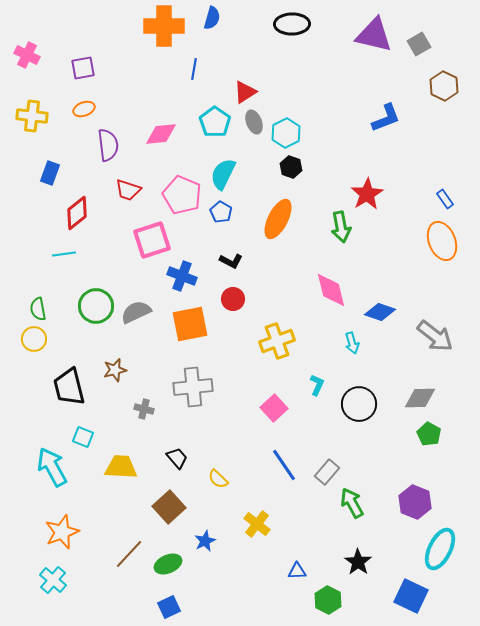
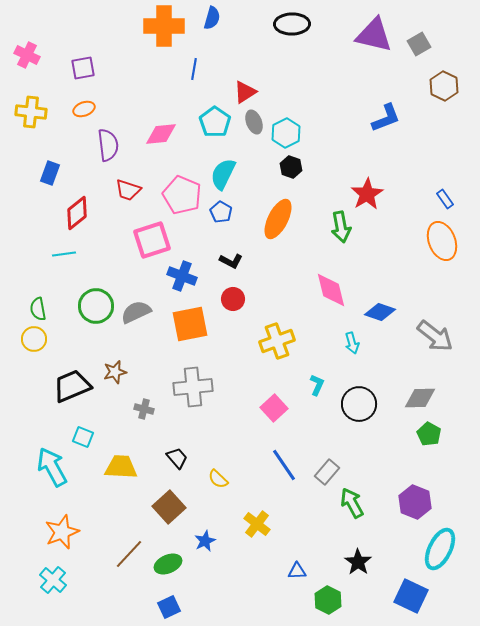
yellow cross at (32, 116): moved 1 px left, 4 px up
brown star at (115, 370): moved 2 px down
black trapezoid at (69, 387): moved 3 px right, 1 px up; rotated 81 degrees clockwise
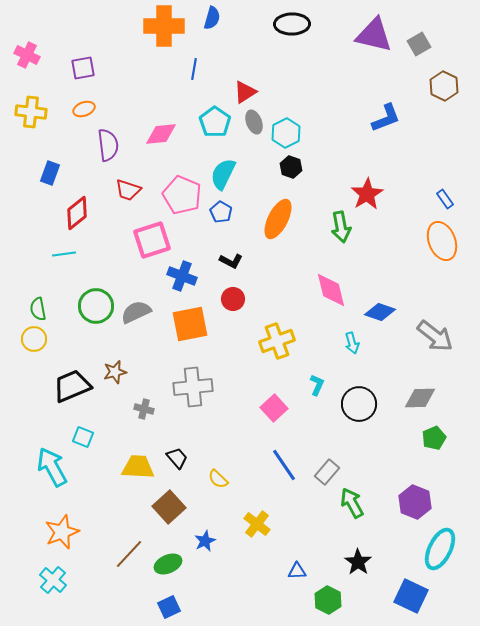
green pentagon at (429, 434): moved 5 px right, 4 px down; rotated 20 degrees clockwise
yellow trapezoid at (121, 467): moved 17 px right
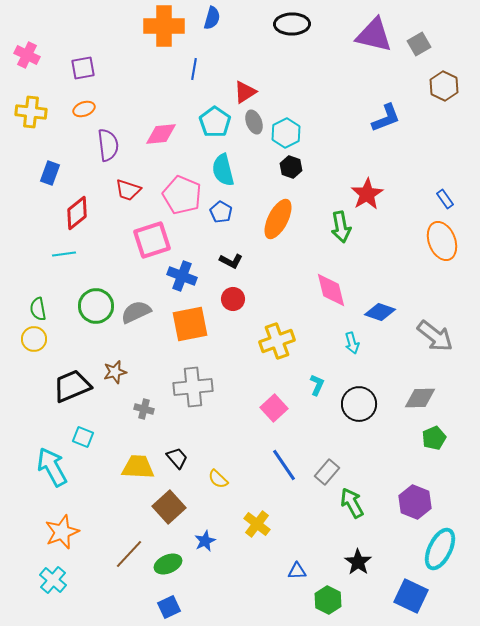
cyan semicircle at (223, 174): moved 4 px up; rotated 40 degrees counterclockwise
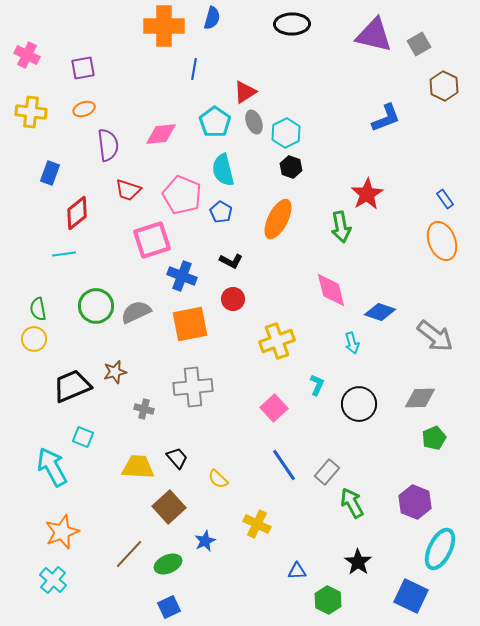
yellow cross at (257, 524): rotated 12 degrees counterclockwise
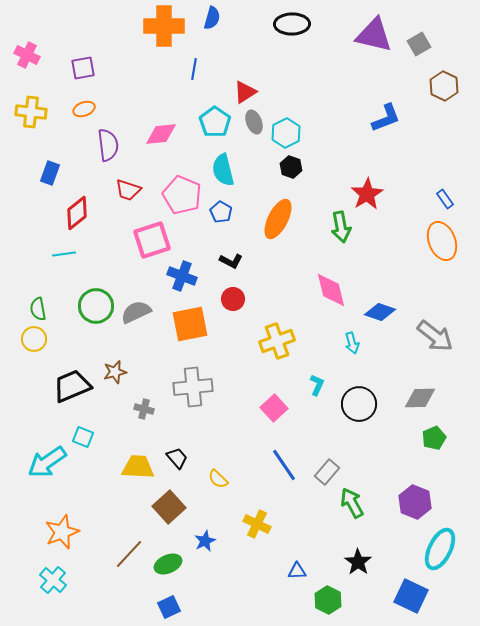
cyan arrow at (52, 467): moved 5 px left, 5 px up; rotated 96 degrees counterclockwise
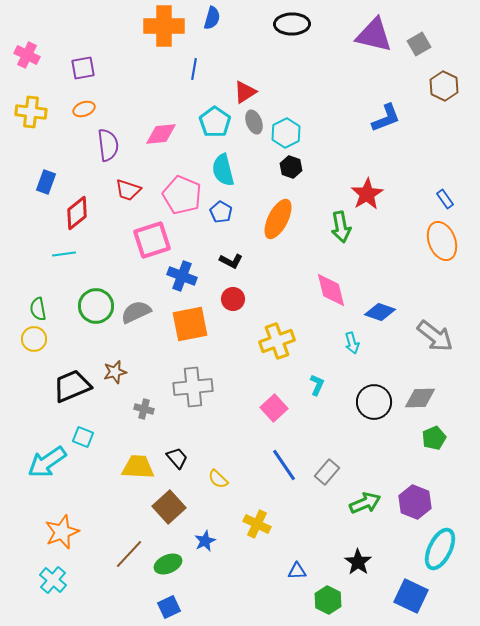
blue rectangle at (50, 173): moved 4 px left, 9 px down
black circle at (359, 404): moved 15 px right, 2 px up
green arrow at (352, 503): moved 13 px right; rotated 96 degrees clockwise
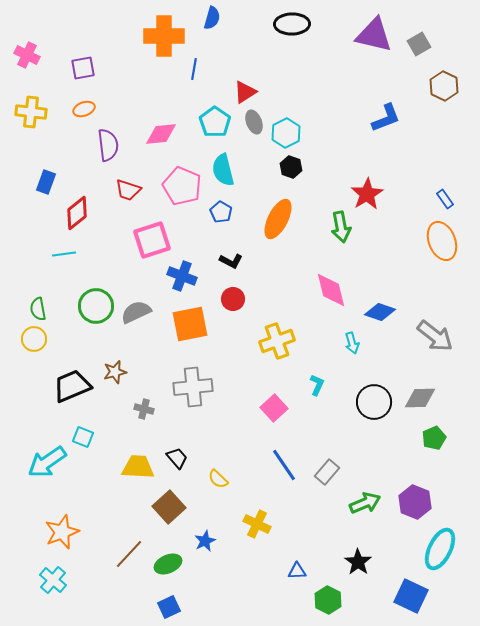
orange cross at (164, 26): moved 10 px down
pink pentagon at (182, 195): moved 9 px up
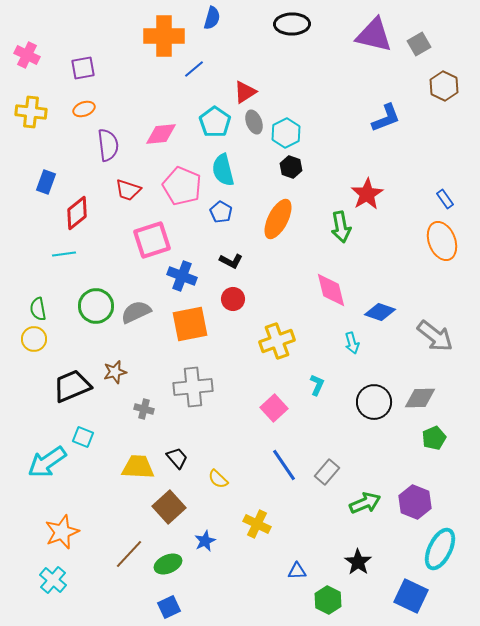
blue line at (194, 69): rotated 40 degrees clockwise
